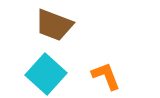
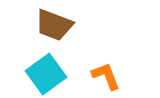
cyan square: rotated 12 degrees clockwise
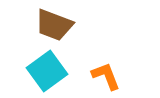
cyan square: moved 1 px right, 3 px up
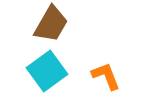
brown trapezoid: moved 3 px left, 1 px up; rotated 81 degrees counterclockwise
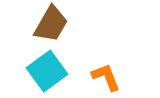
orange L-shape: moved 1 px down
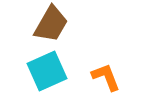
cyan square: rotated 12 degrees clockwise
